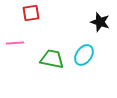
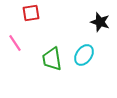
pink line: rotated 60 degrees clockwise
green trapezoid: rotated 110 degrees counterclockwise
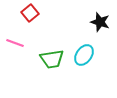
red square: moved 1 px left; rotated 30 degrees counterclockwise
pink line: rotated 36 degrees counterclockwise
green trapezoid: rotated 90 degrees counterclockwise
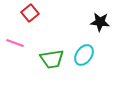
black star: rotated 12 degrees counterclockwise
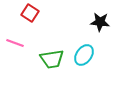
red square: rotated 18 degrees counterclockwise
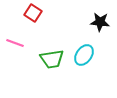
red square: moved 3 px right
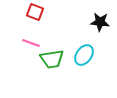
red square: moved 2 px right, 1 px up; rotated 12 degrees counterclockwise
pink line: moved 16 px right
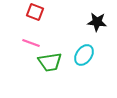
black star: moved 3 px left
green trapezoid: moved 2 px left, 3 px down
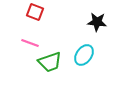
pink line: moved 1 px left
green trapezoid: rotated 10 degrees counterclockwise
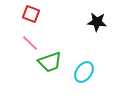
red square: moved 4 px left, 2 px down
pink line: rotated 24 degrees clockwise
cyan ellipse: moved 17 px down
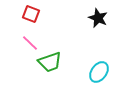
black star: moved 1 px right, 4 px up; rotated 18 degrees clockwise
cyan ellipse: moved 15 px right
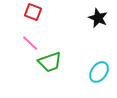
red square: moved 2 px right, 2 px up
